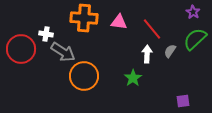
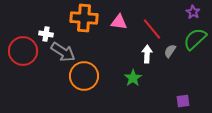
red circle: moved 2 px right, 2 px down
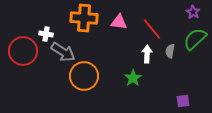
gray semicircle: rotated 24 degrees counterclockwise
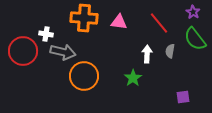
red line: moved 7 px right, 6 px up
green semicircle: rotated 85 degrees counterclockwise
gray arrow: rotated 20 degrees counterclockwise
purple square: moved 4 px up
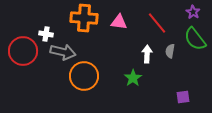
red line: moved 2 px left
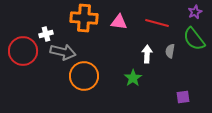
purple star: moved 2 px right; rotated 16 degrees clockwise
red line: rotated 35 degrees counterclockwise
white cross: rotated 24 degrees counterclockwise
green semicircle: moved 1 px left
